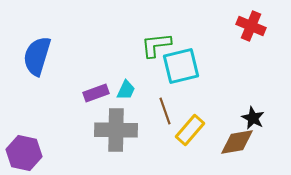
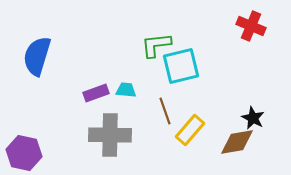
cyan trapezoid: rotated 110 degrees counterclockwise
gray cross: moved 6 px left, 5 px down
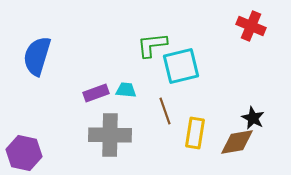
green L-shape: moved 4 px left
yellow rectangle: moved 5 px right, 3 px down; rotated 32 degrees counterclockwise
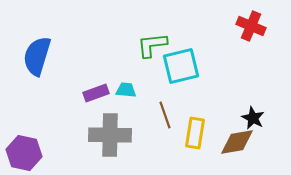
brown line: moved 4 px down
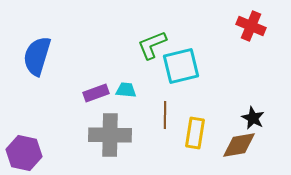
green L-shape: rotated 16 degrees counterclockwise
brown line: rotated 20 degrees clockwise
brown diamond: moved 2 px right, 3 px down
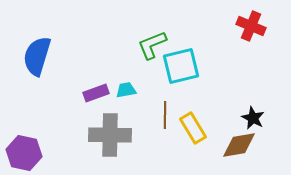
cyan trapezoid: rotated 15 degrees counterclockwise
yellow rectangle: moved 2 px left, 5 px up; rotated 40 degrees counterclockwise
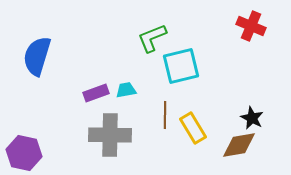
green L-shape: moved 7 px up
black star: moved 1 px left
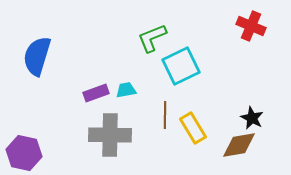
cyan square: rotated 12 degrees counterclockwise
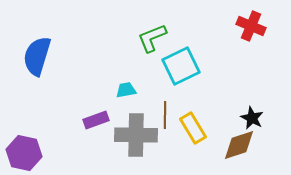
purple rectangle: moved 27 px down
gray cross: moved 26 px right
brown diamond: rotated 9 degrees counterclockwise
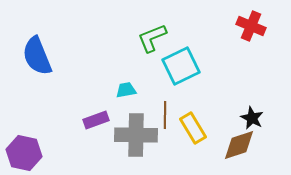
blue semicircle: rotated 39 degrees counterclockwise
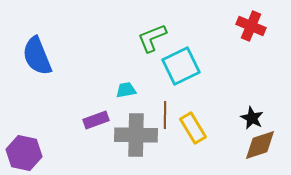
brown diamond: moved 21 px right
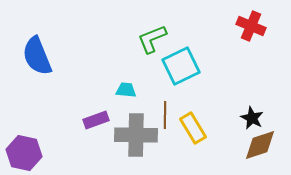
green L-shape: moved 1 px down
cyan trapezoid: rotated 15 degrees clockwise
